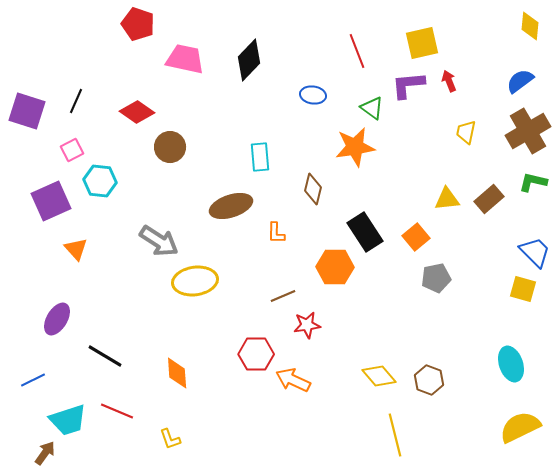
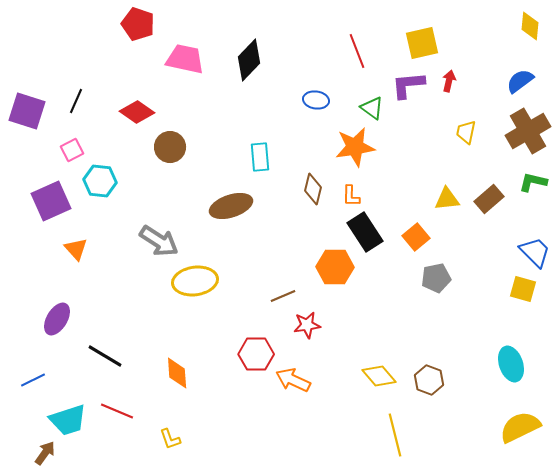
red arrow at (449, 81): rotated 35 degrees clockwise
blue ellipse at (313, 95): moved 3 px right, 5 px down
orange L-shape at (276, 233): moved 75 px right, 37 px up
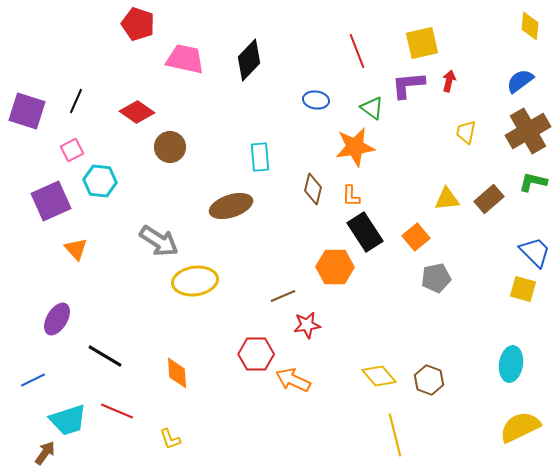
cyan ellipse at (511, 364): rotated 28 degrees clockwise
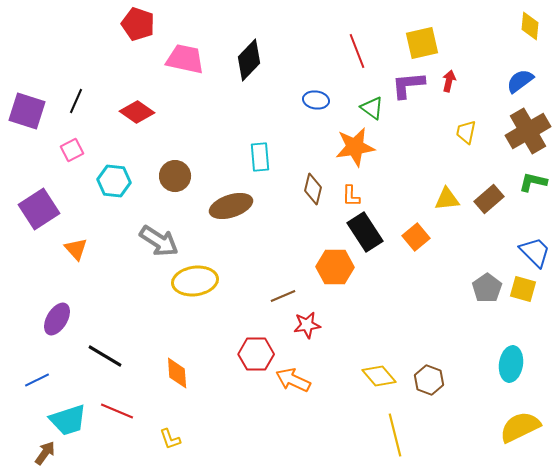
brown circle at (170, 147): moved 5 px right, 29 px down
cyan hexagon at (100, 181): moved 14 px right
purple square at (51, 201): moved 12 px left, 8 px down; rotated 9 degrees counterclockwise
gray pentagon at (436, 278): moved 51 px right, 10 px down; rotated 24 degrees counterclockwise
blue line at (33, 380): moved 4 px right
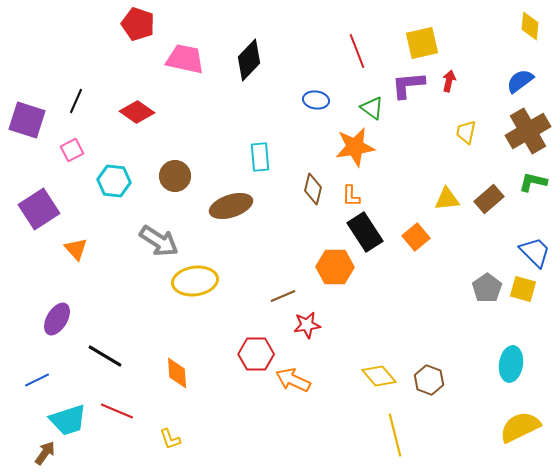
purple square at (27, 111): moved 9 px down
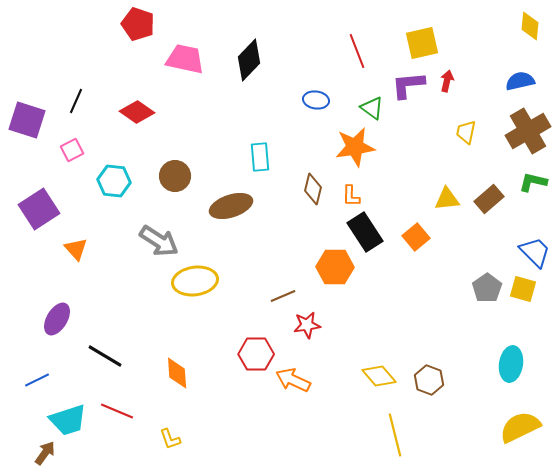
red arrow at (449, 81): moved 2 px left
blue semicircle at (520, 81): rotated 24 degrees clockwise
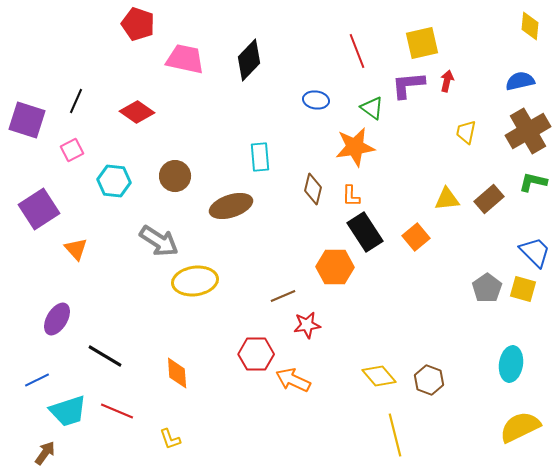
cyan trapezoid at (68, 420): moved 9 px up
